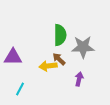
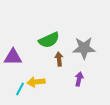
green semicircle: moved 11 px left, 5 px down; rotated 65 degrees clockwise
gray star: moved 1 px right, 1 px down
brown arrow: rotated 40 degrees clockwise
yellow arrow: moved 12 px left, 16 px down
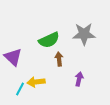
gray star: moved 14 px up
purple triangle: rotated 42 degrees clockwise
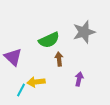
gray star: moved 2 px up; rotated 15 degrees counterclockwise
cyan line: moved 1 px right, 1 px down
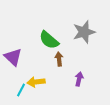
green semicircle: rotated 65 degrees clockwise
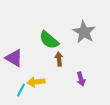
gray star: rotated 25 degrees counterclockwise
purple triangle: moved 1 px right, 1 px down; rotated 12 degrees counterclockwise
purple arrow: moved 2 px right; rotated 152 degrees clockwise
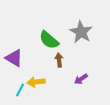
gray star: moved 3 px left
brown arrow: moved 1 px down
purple arrow: rotated 72 degrees clockwise
cyan line: moved 1 px left
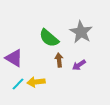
green semicircle: moved 2 px up
purple arrow: moved 2 px left, 14 px up
cyan line: moved 2 px left, 6 px up; rotated 16 degrees clockwise
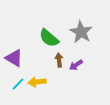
purple arrow: moved 3 px left
yellow arrow: moved 1 px right
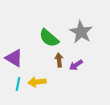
cyan line: rotated 32 degrees counterclockwise
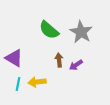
green semicircle: moved 8 px up
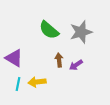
gray star: rotated 25 degrees clockwise
